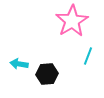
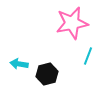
pink star: moved 2 px down; rotated 20 degrees clockwise
black hexagon: rotated 10 degrees counterclockwise
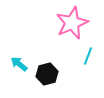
pink star: rotated 12 degrees counterclockwise
cyan arrow: rotated 30 degrees clockwise
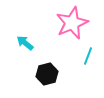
cyan arrow: moved 6 px right, 21 px up
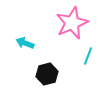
cyan arrow: rotated 18 degrees counterclockwise
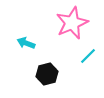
cyan arrow: moved 1 px right
cyan line: rotated 24 degrees clockwise
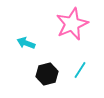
pink star: moved 1 px down
cyan line: moved 8 px left, 14 px down; rotated 12 degrees counterclockwise
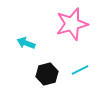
pink star: rotated 8 degrees clockwise
cyan line: rotated 30 degrees clockwise
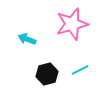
cyan arrow: moved 1 px right, 4 px up
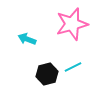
cyan line: moved 7 px left, 3 px up
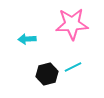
pink star: rotated 12 degrees clockwise
cyan arrow: rotated 24 degrees counterclockwise
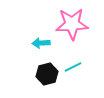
cyan arrow: moved 14 px right, 4 px down
